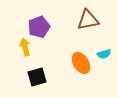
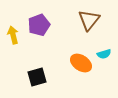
brown triangle: moved 1 px right; rotated 40 degrees counterclockwise
purple pentagon: moved 2 px up
yellow arrow: moved 12 px left, 12 px up
orange ellipse: rotated 25 degrees counterclockwise
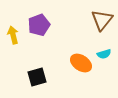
brown triangle: moved 13 px right
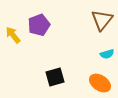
yellow arrow: rotated 24 degrees counterclockwise
cyan semicircle: moved 3 px right
orange ellipse: moved 19 px right, 20 px down
black square: moved 18 px right
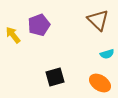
brown triangle: moved 4 px left; rotated 25 degrees counterclockwise
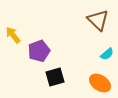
purple pentagon: moved 26 px down
cyan semicircle: rotated 24 degrees counterclockwise
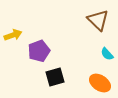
yellow arrow: rotated 108 degrees clockwise
cyan semicircle: rotated 88 degrees clockwise
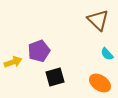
yellow arrow: moved 27 px down
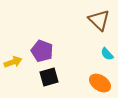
brown triangle: moved 1 px right
purple pentagon: moved 3 px right; rotated 30 degrees counterclockwise
black square: moved 6 px left
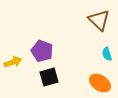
cyan semicircle: rotated 24 degrees clockwise
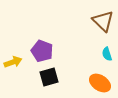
brown triangle: moved 4 px right, 1 px down
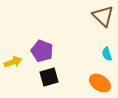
brown triangle: moved 5 px up
